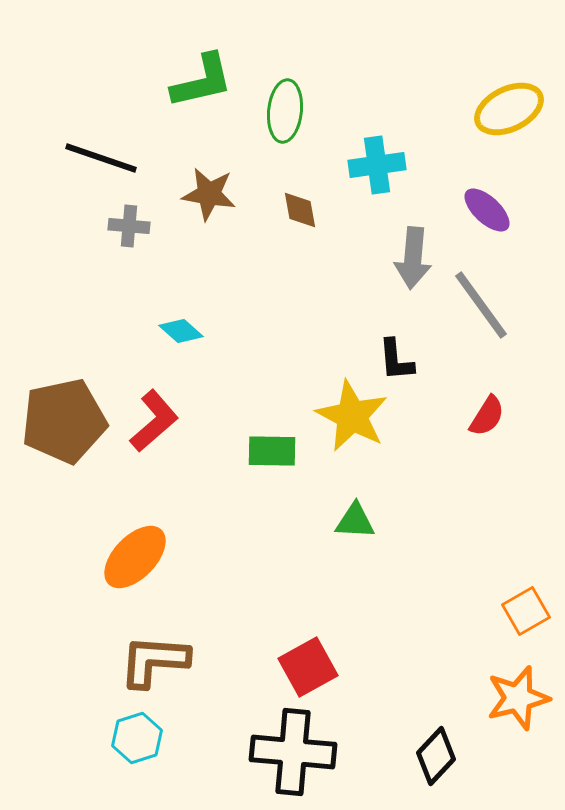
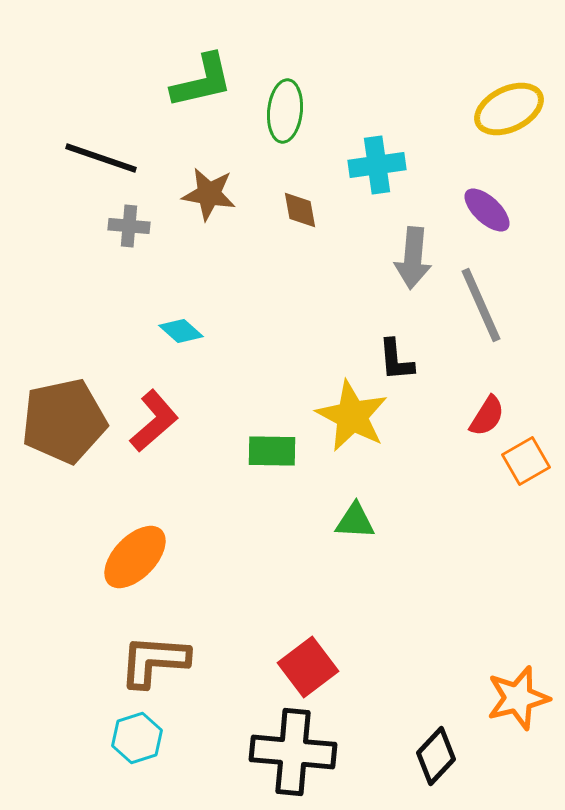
gray line: rotated 12 degrees clockwise
orange square: moved 150 px up
red square: rotated 8 degrees counterclockwise
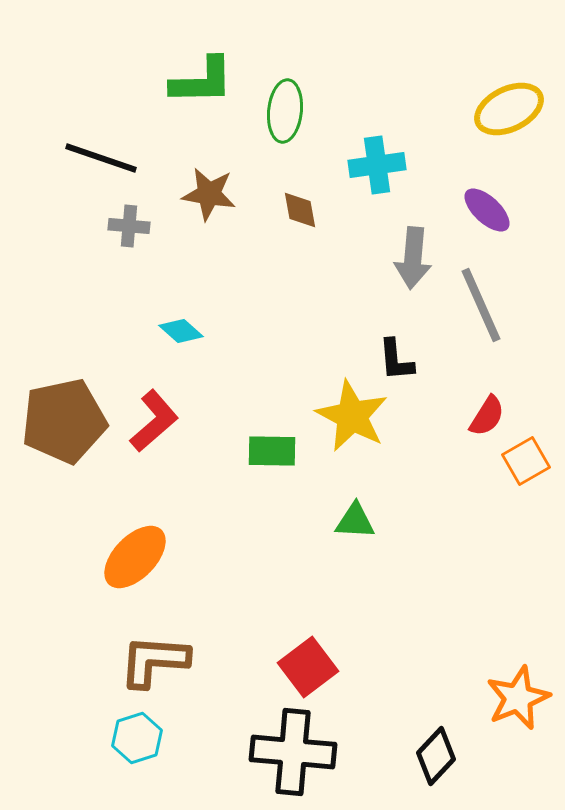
green L-shape: rotated 12 degrees clockwise
orange star: rotated 8 degrees counterclockwise
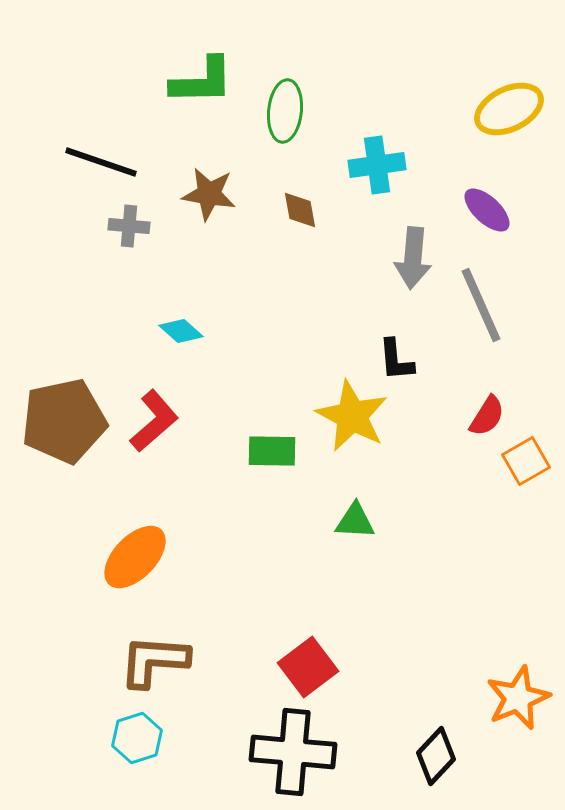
black line: moved 4 px down
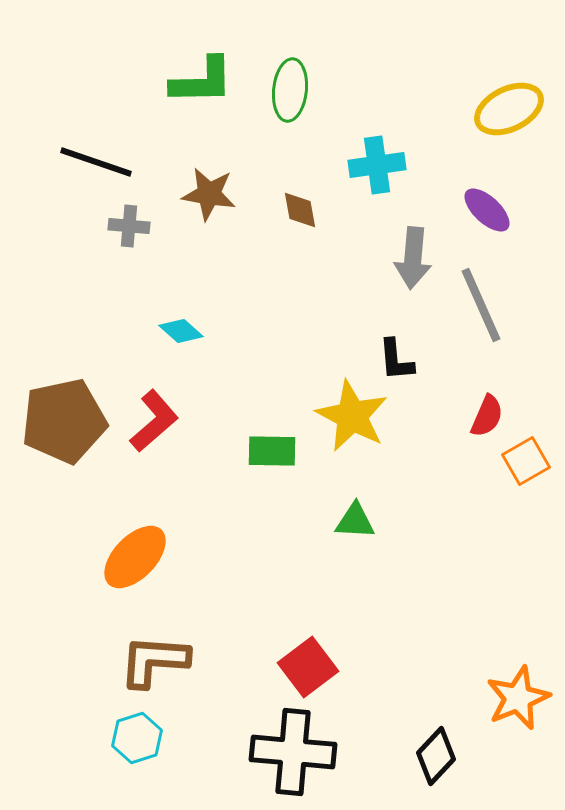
green ellipse: moved 5 px right, 21 px up
black line: moved 5 px left
red semicircle: rotated 9 degrees counterclockwise
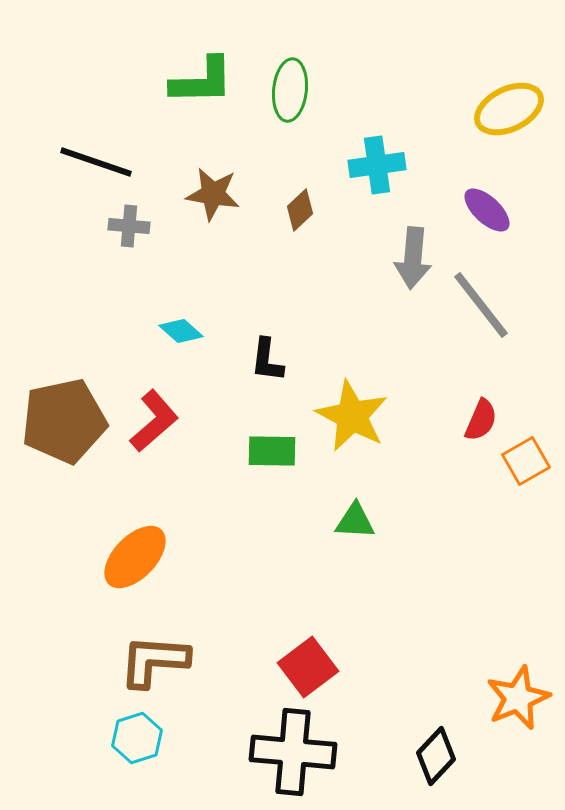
brown star: moved 4 px right
brown diamond: rotated 57 degrees clockwise
gray line: rotated 14 degrees counterclockwise
black L-shape: moved 129 px left; rotated 12 degrees clockwise
red semicircle: moved 6 px left, 4 px down
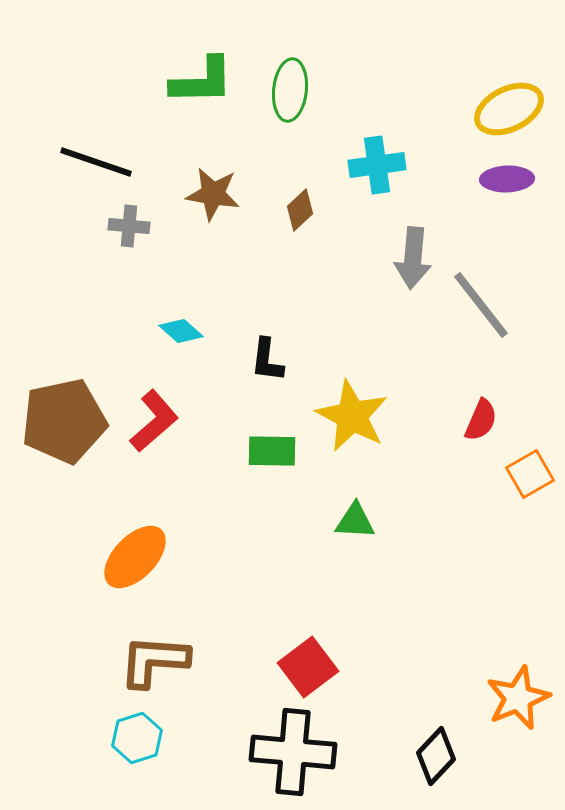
purple ellipse: moved 20 px right, 31 px up; rotated 45 degrees counterclockwise
orange square: moved 4 px right, 13 px down
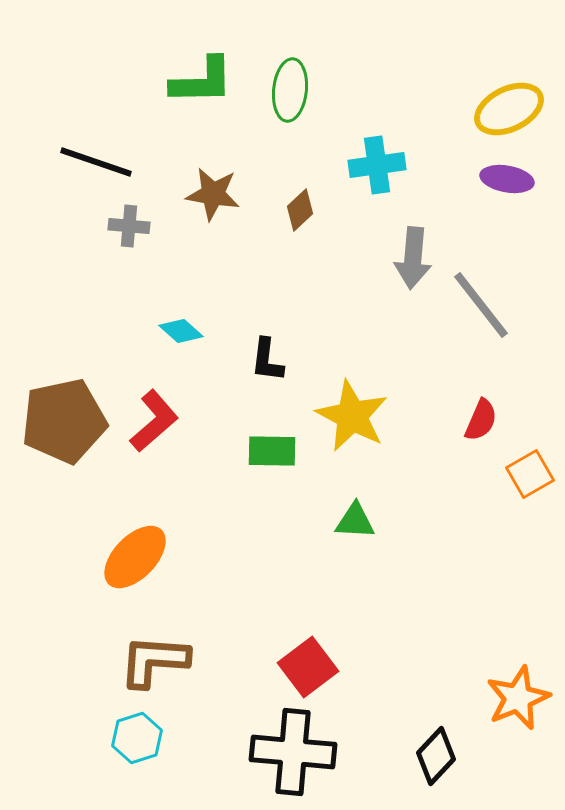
purple ellipse: rotated 12 degrees clockwise
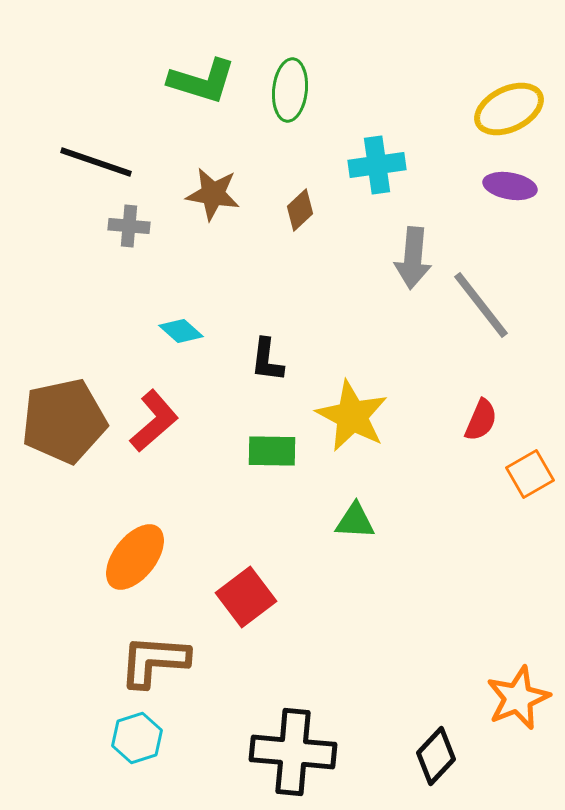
green L-shape: rotated 18 degrees clockwise
purple ellipse: moved 3 px right, 7 px down
orange ellipse: rotated 6 degrees counterclockwise
red square: moved 62 px left, 70 px up
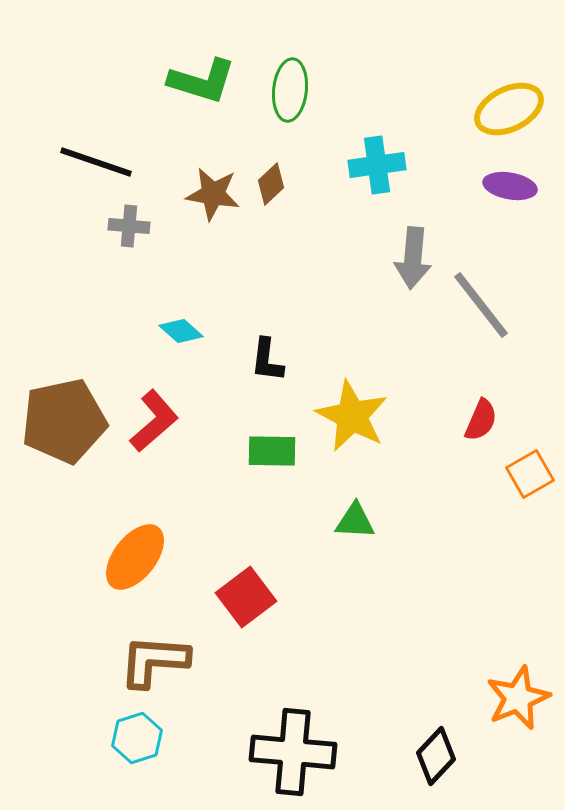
brown diamond: moved 29 px left, 26 px up
